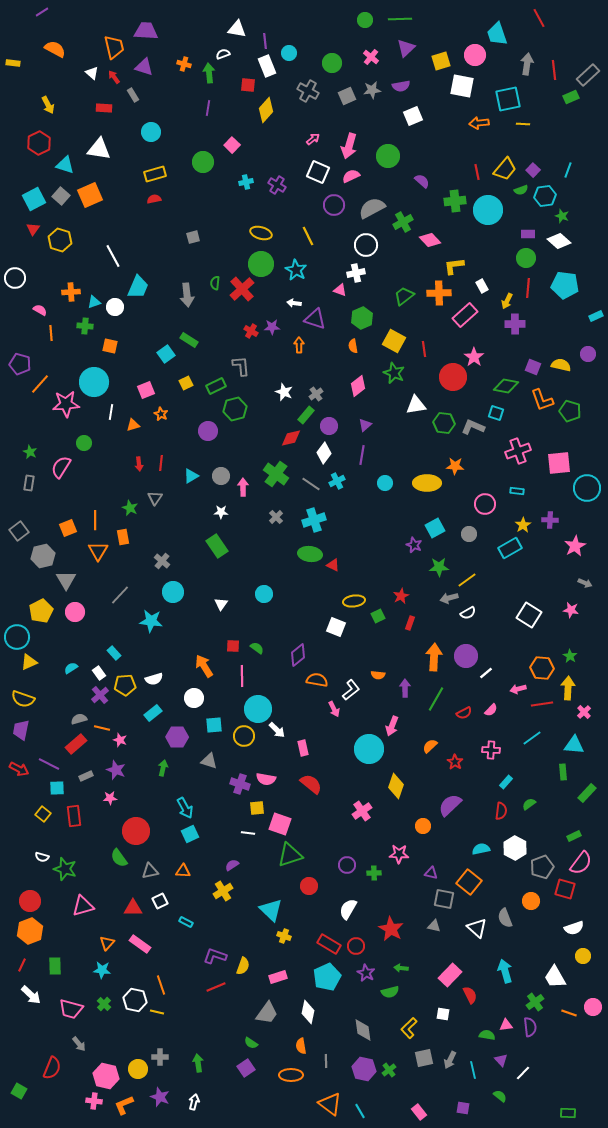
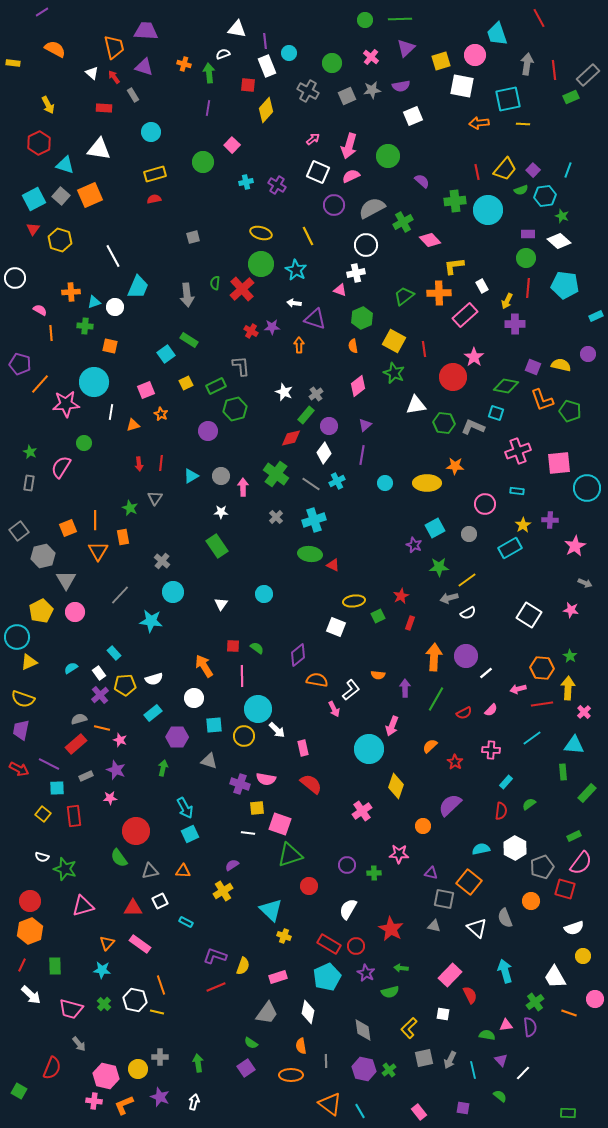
pink circle at (593, 1007): moved 2 px right, 8 px up
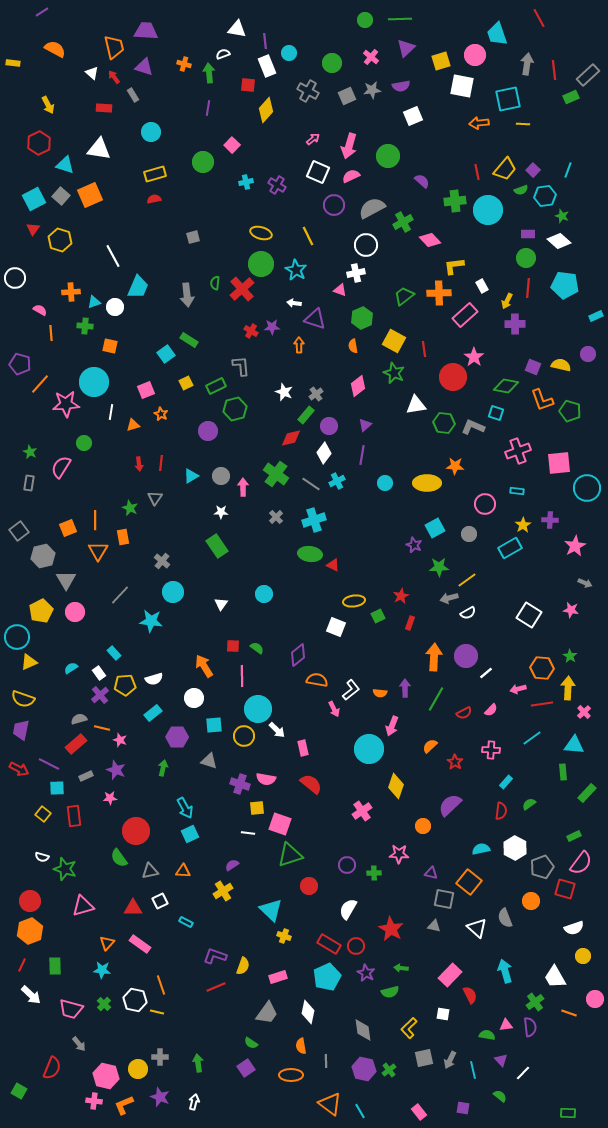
orange semicircle at (378, 675): moved 2 px right, 18 px down
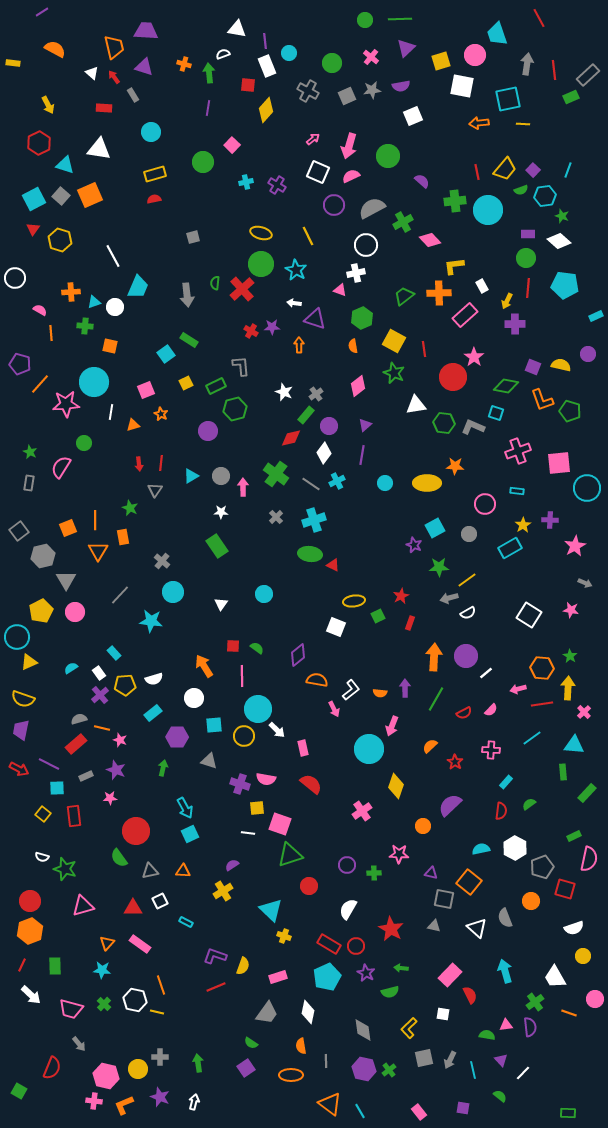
gray triangle at (155, 498): moved 8 px up
pink semicircle at (581, 863): moved 8 px right, 4 px up; rotated 25 degrees counterclockwise
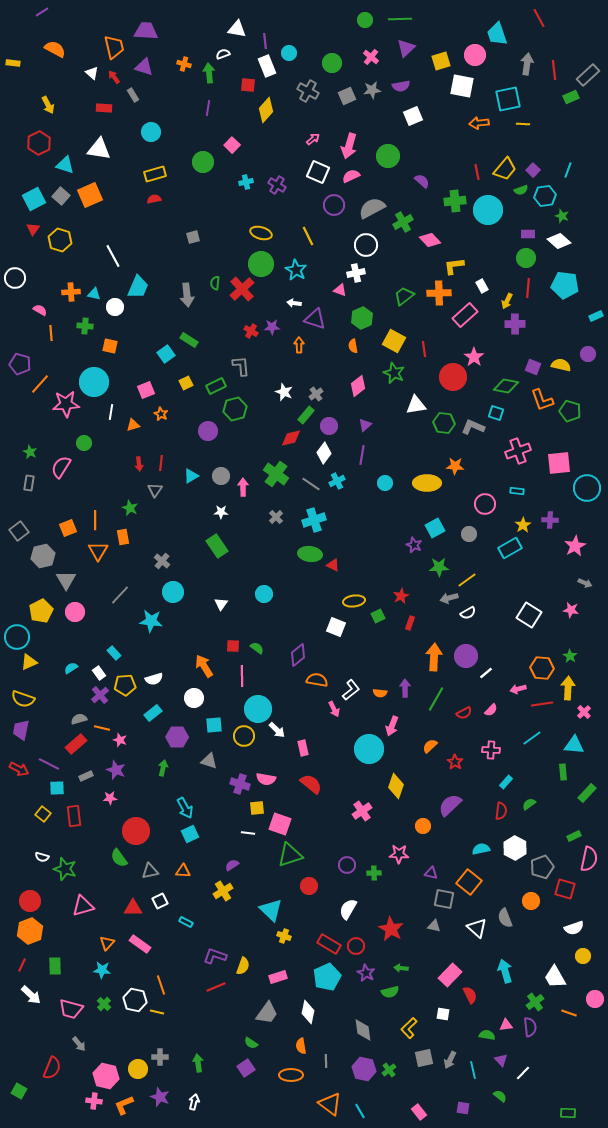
cyan triangle at (94, 302): moved 8 px up; rotated 32 degrees clockwise
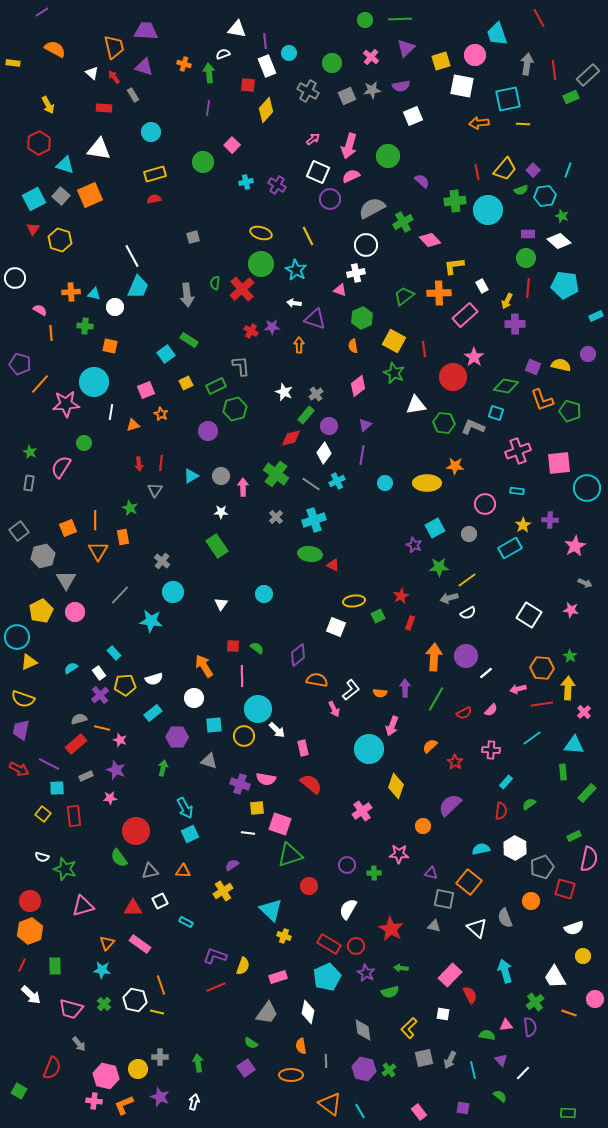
purple circle at (334, 205): moved 4 px left, 6 px up
white line at (113, 256): moved 19 px right
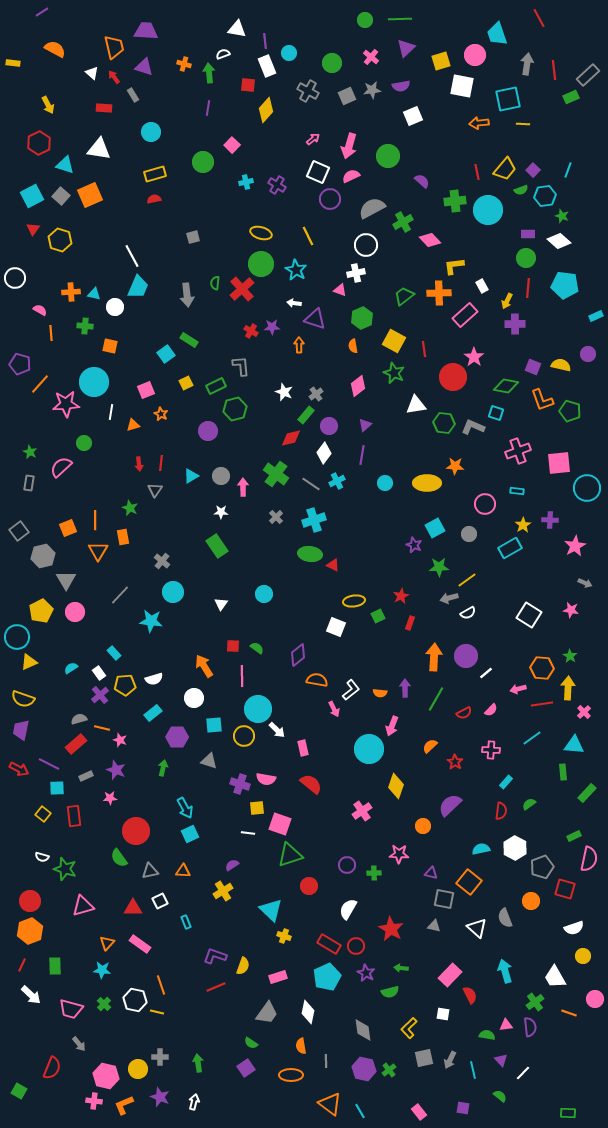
cyan square at (34, 199): moved 2 px left, 3 px up
pink semicircle at (61, 467): rotated 15 degrees clockwise
cyan rectangle at (186, 922): rotated 40 degrees clockwise
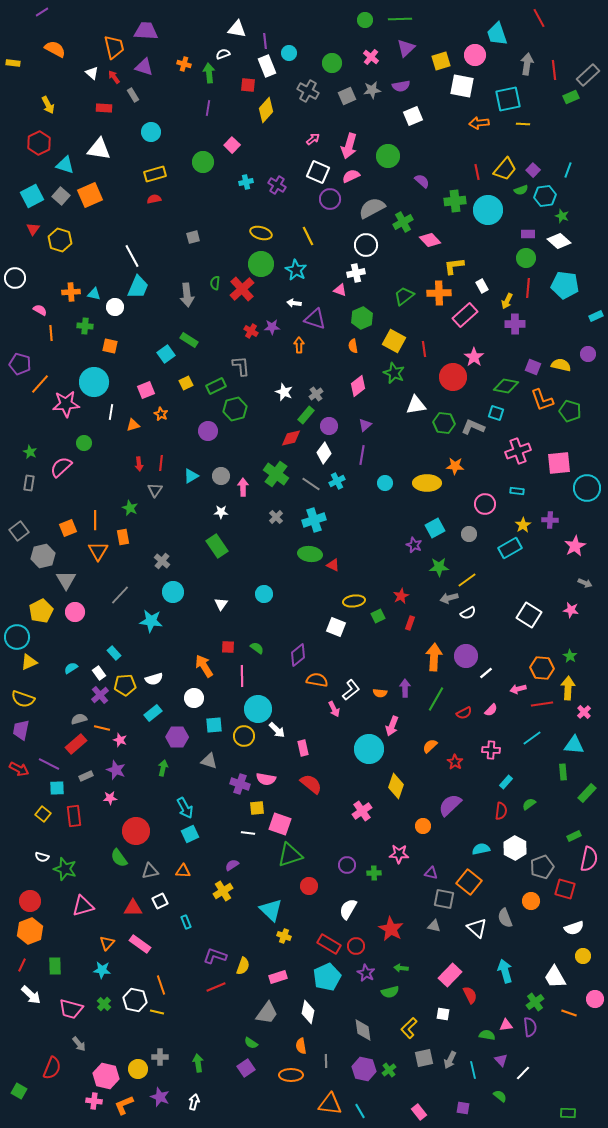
red square at (233, 646): moved 5 px left, 1 px down
orange triangle at (330, 1104): rotated 30 degrees counterclockwise
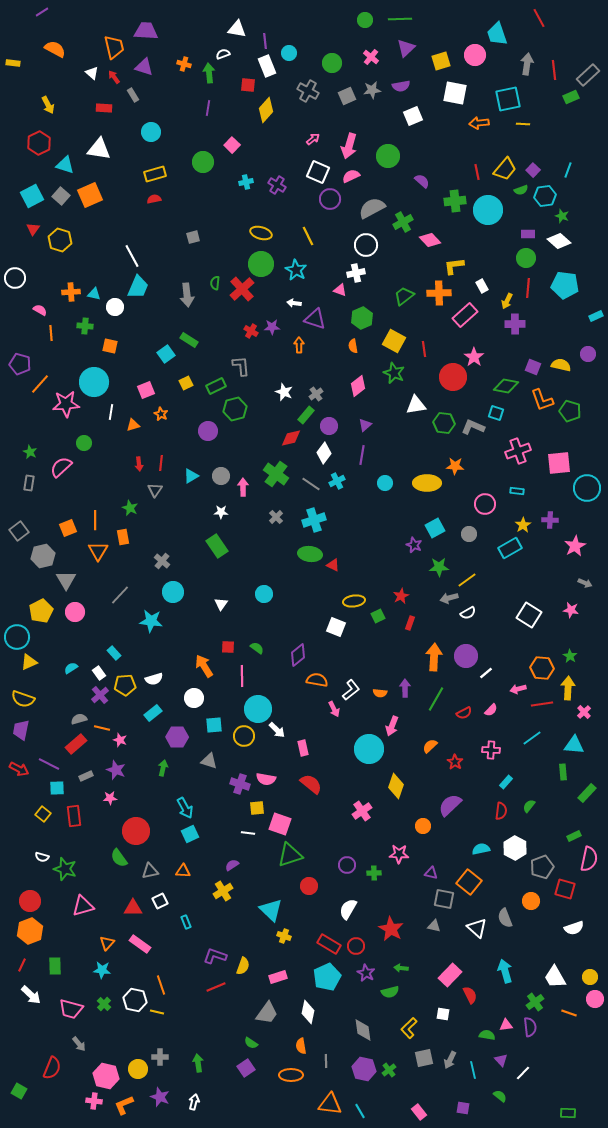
white square at (462, 86): moved 7 px left, 7 px down
green semicircle at (529, 804): moved 2 px down; rotated 16 degrees counterclockwise
yellow circle at (583, 956): moved 7 px right, 21 px down
